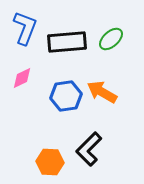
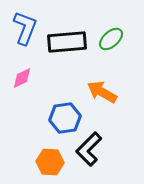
blue hexagon: moved 1 px left, 22 px down
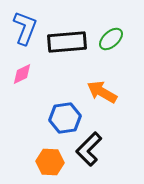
pink diamond: moved 4 px up
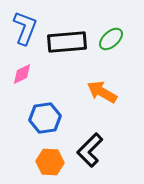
blue hexagon: moved 20 px left
black L-shape: moved 1 px right, 1 px down
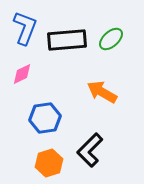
black rectangle: moved 2 px up
orange hexagon: moved 1 px left, 1 px down; rotated 20 degrees counterclockwise
